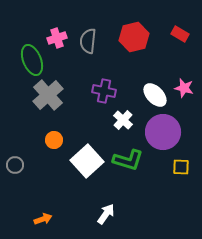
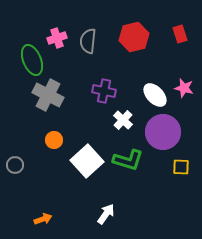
red rectangle: rotated 42 degrees clockwise
gray cross: rotated 20 degrees counterclockwise
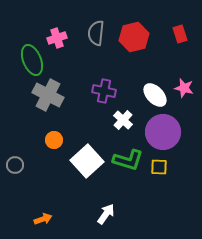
gray semicircle: moved 8 px right, 8 px up
yellow square: moved 22 px left
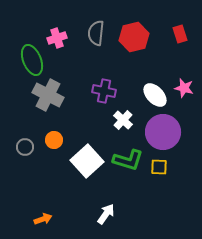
gray circle: moved 10 px right, 18 px up
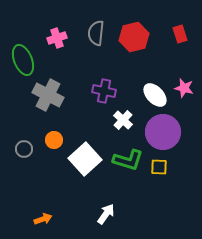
green ellipse: moved 9 px left
gray circle: moved 1 px left, 2 px down
white square: moved 2 px left, 2 px up
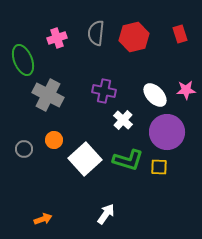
pink star: moved 2 px right, 2 px down; rotated 18 degrees counterclockwise
purple circle: moved 4 px right
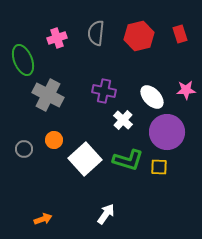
red hexagon: moved 5 px right, 1 px up
white ellipse: moved 3 px left, 2 px down
